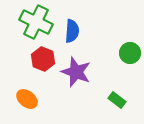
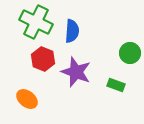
green rectangle: moved 1 px left, 15 px up; rotated 18 degrees counterclockwise
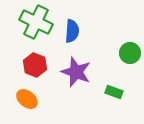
red hexagon: moved 8 px left, 6 px down
green rectangle: moved 2 px left, 7 px down
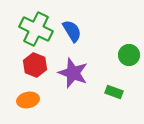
green cross: moved 7 px down
blue semicircle: rotated 35 degrees counterclockwise
green circle: moved 1 px left, 2 px down
purple star: moved 3 px left, 1 px down
orange ellipse: moved 1 px right, 1 px down; rotated 50 degrees counterclockwise
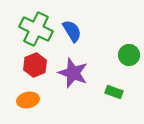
red hexagon: rotated 15 degrees clockwise
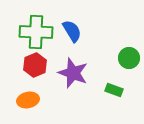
green cross: moved 3 px down; rotated 24 degrees counterclockwise
green circle: moved 3 px down
green rectangle: moved 2 px up
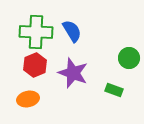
orange ellipse: moved 1 px up
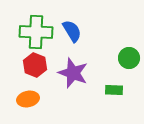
red hexagon: rotated 15 degrees counterclockwise
green rectangle: rotated 18 degrees counterclockwise
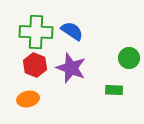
blue semicircle: rotated 25 degrees counterclockwise
purple star: moved 2 px left, 5 px up
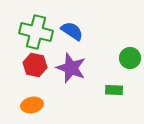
green cross: rotated 12 degrees clockwise
green circle: moved 1 px right
red hexagon: rotated 10 degrees counterclockwise
orange ellipse: moved 4 px right, 6 px down
